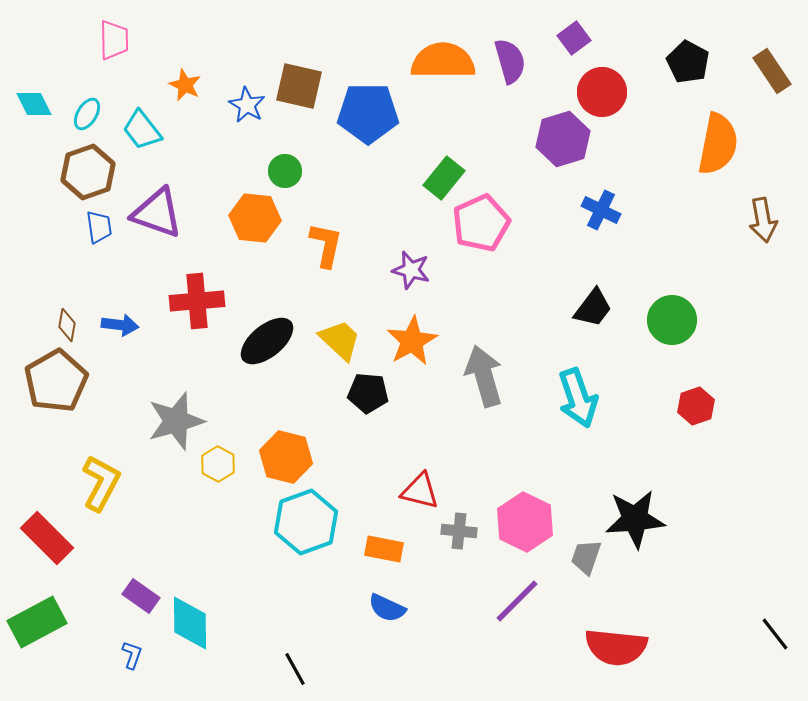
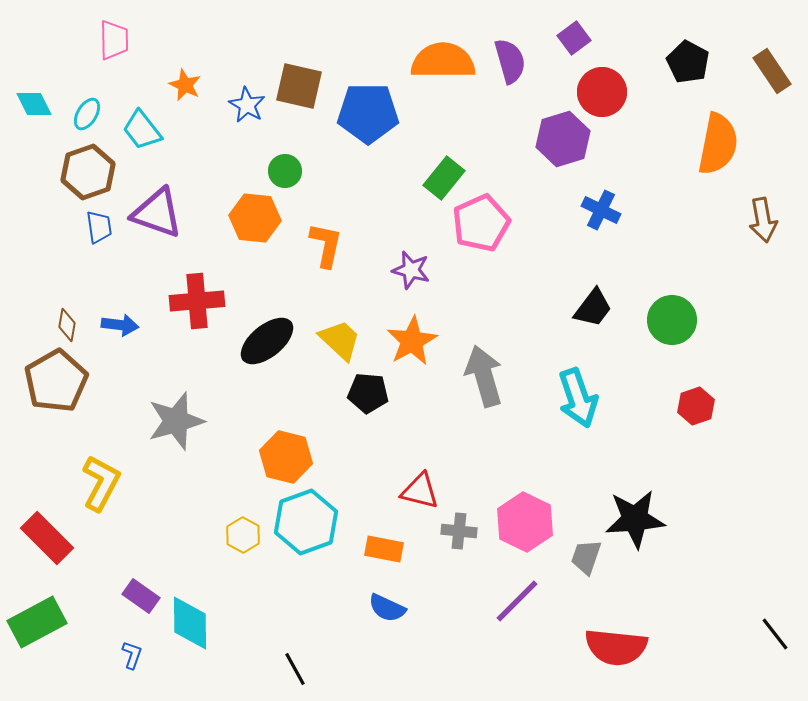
yellow hexagon at (218, 464): moved 25 px right, 71 px down
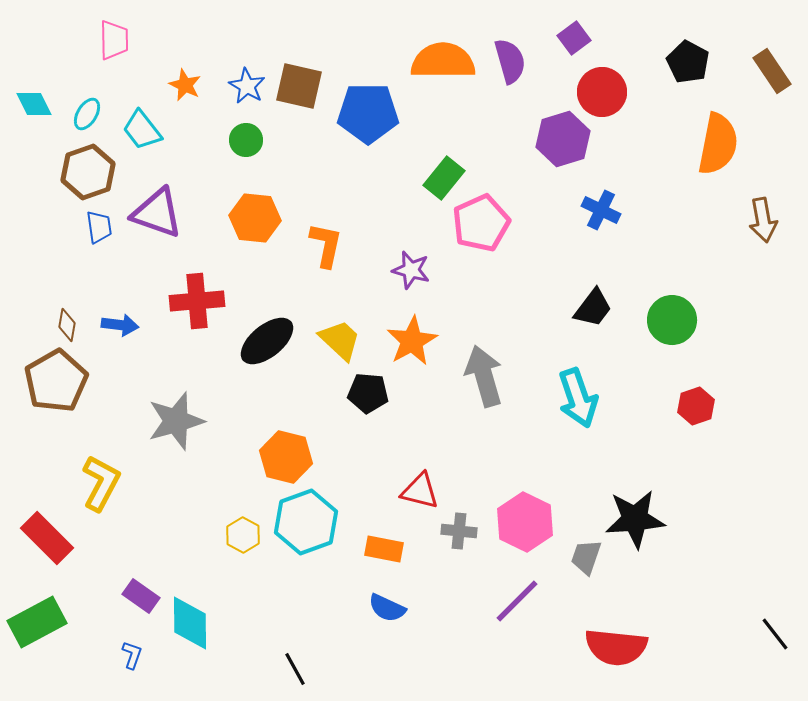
blue star at (247, 105): moved 19 px up
green circle at (285, 171): moved 39 px left, 31 px up
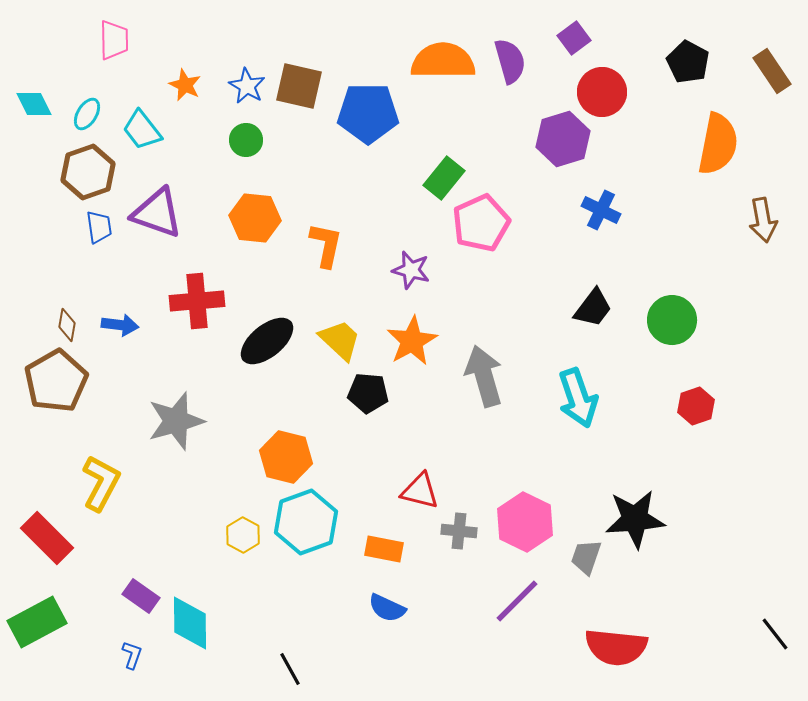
black line at (295, 669): moved 5 px left
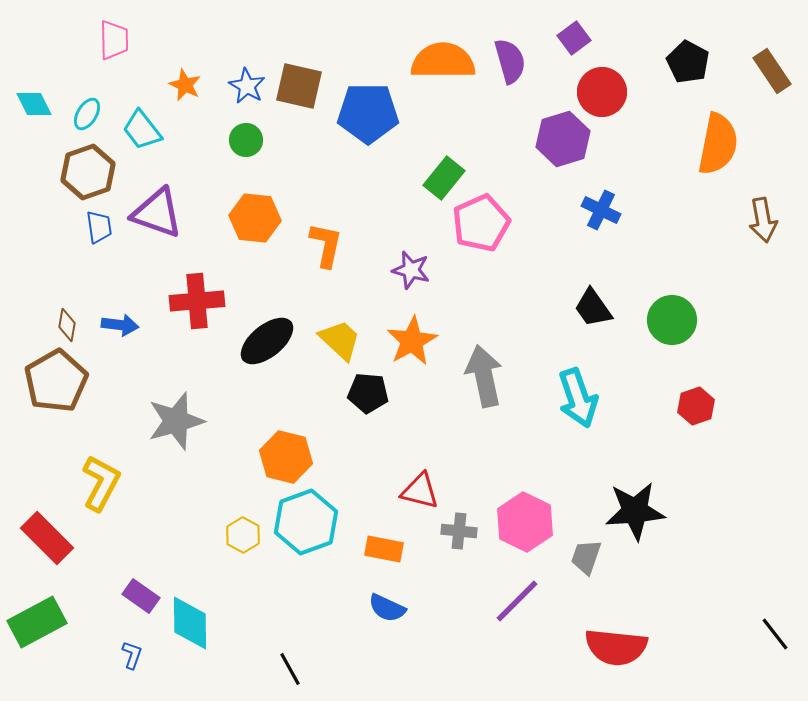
black trapezoid at (593, 308): rotated 108 degrees clockwise
gray arrow at (484, 376): rotated 4 degrees clockwise
black star at (635, 519): moved 8 px up
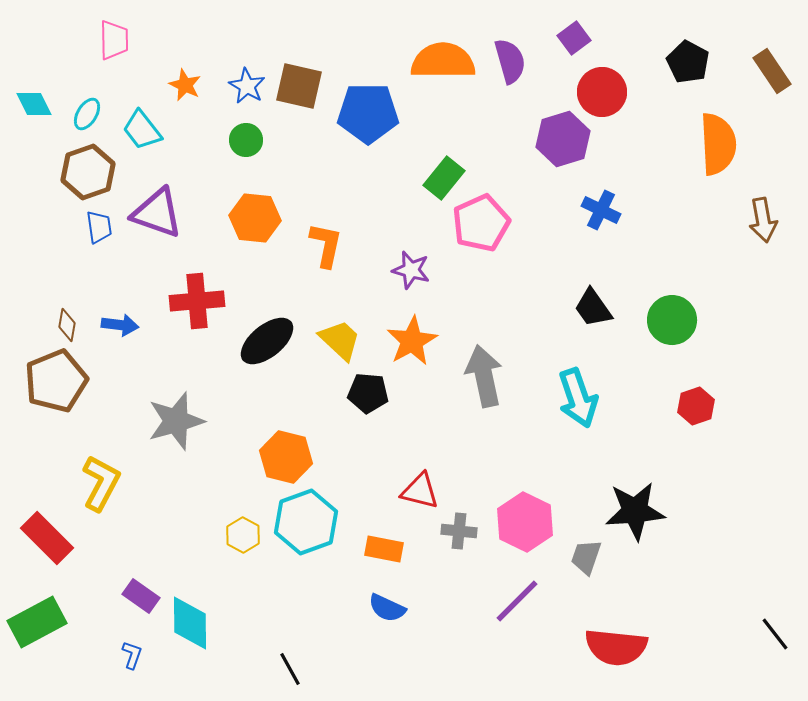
orange semicircle at (718, 144): rotated 14 degrees counterclockwise
brown pentagon at (56, 381): rotated 8 degrees clockwise
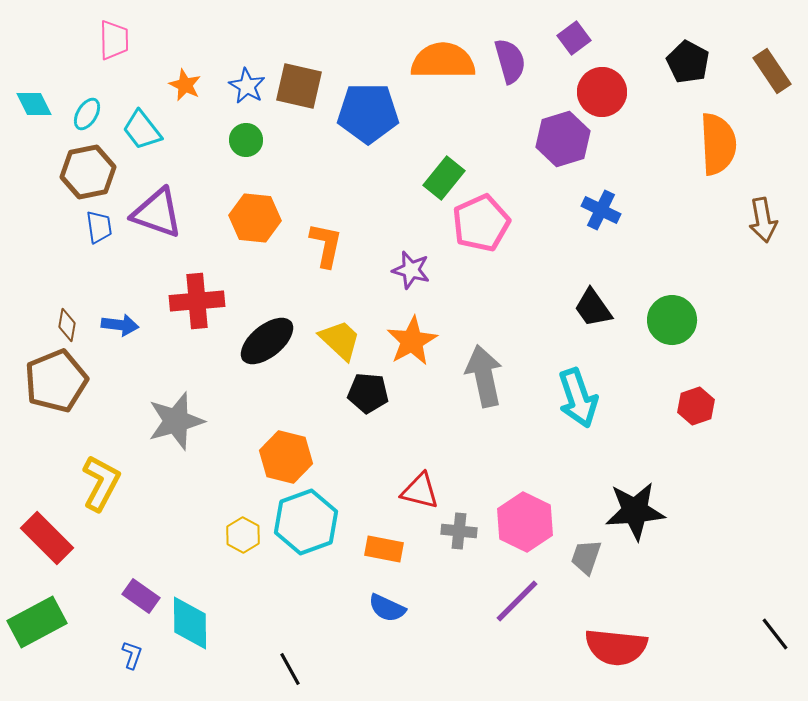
brown hexagon at (88, 172): rotated 8 degrees clockwise
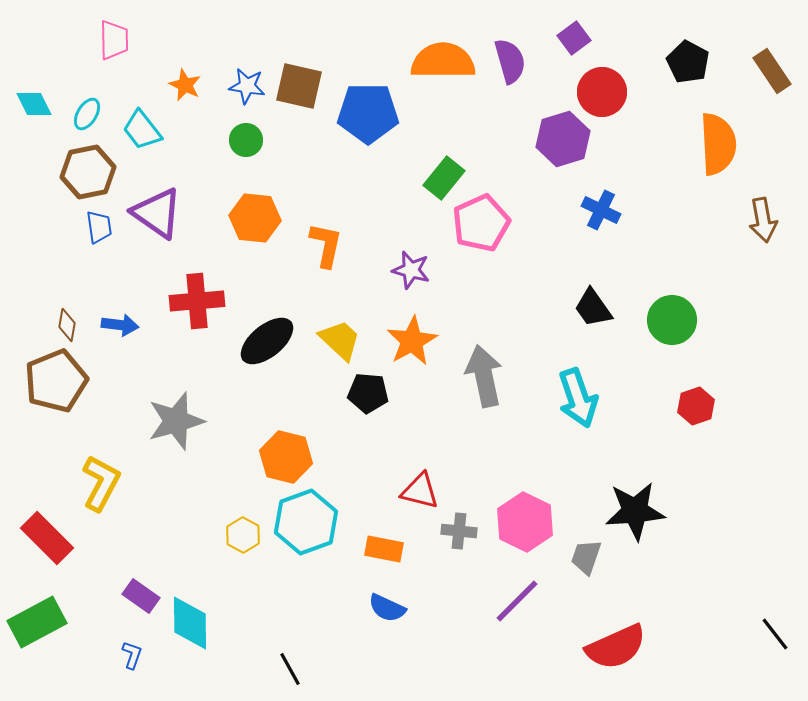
blue star at (247, 86): rotated 21 degrees counterclockwise
purple triangle at (157, 213): rotated 16 degrees clockwise
red semicircle at (616, 647): rotated 30 degrees counterclockwise
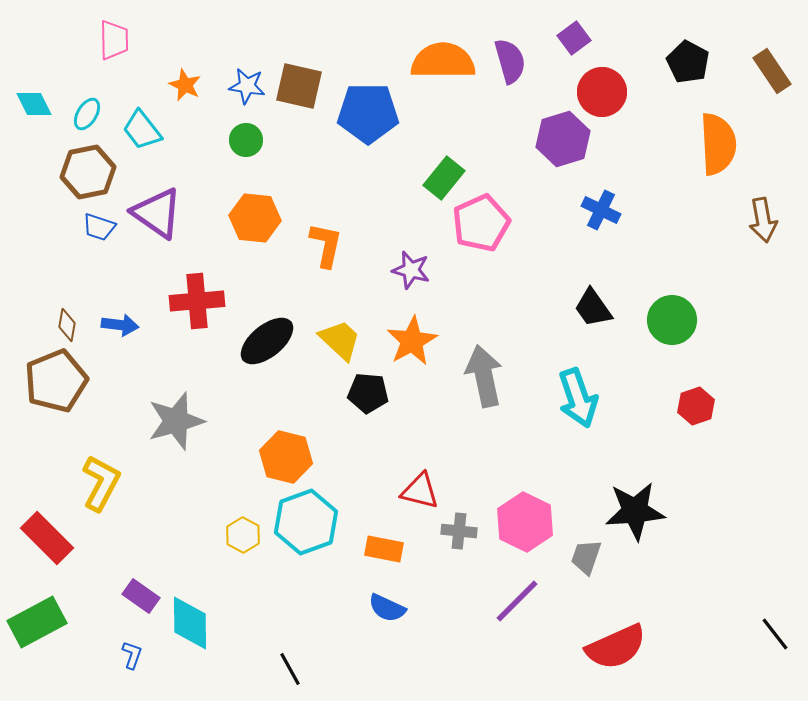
blue trapezoid at (99, 227): rotated 116 degrees clockwise
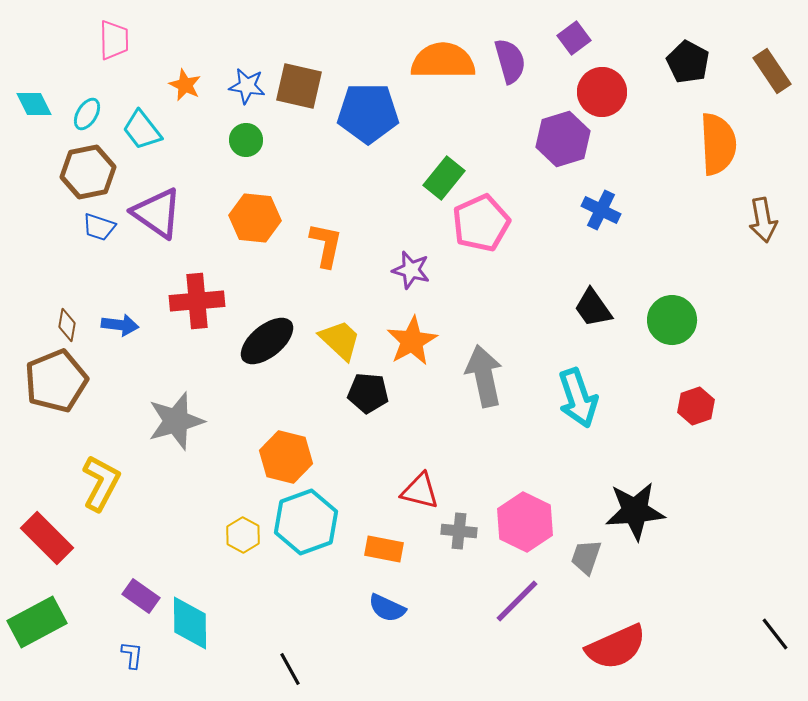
blue L-shape at (132, 655): rotated 12 degrees counterclockwise
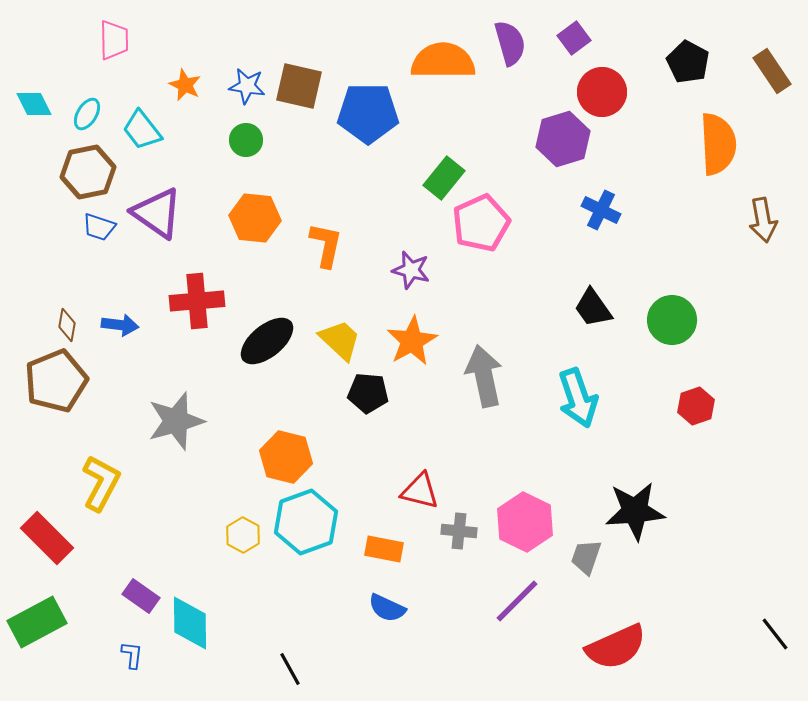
purple semicircle at (510, 61): moved 18 px up
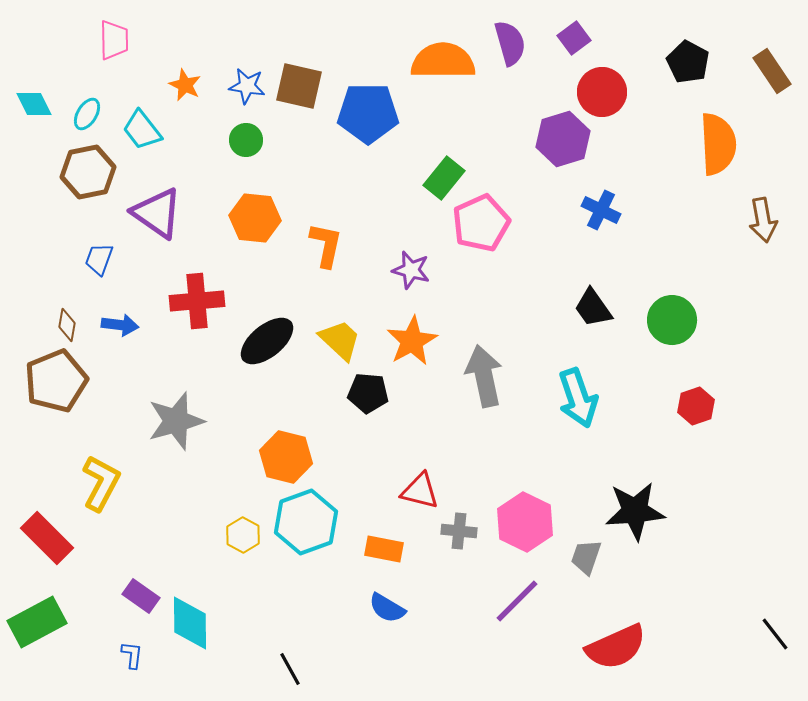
blue trapezoid at (99, 227): moved 32 px down; rotated 92 degrees clockwise
blue semicircle at (387, 608): rotated 6 degrees clockwise
